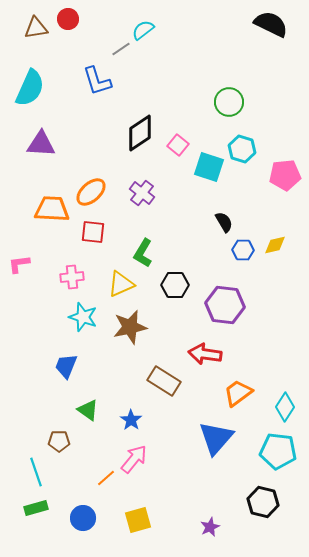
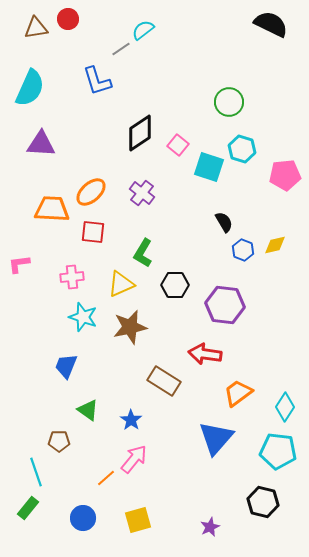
blue hexagon at (243, 250): rotated 20 degrees clockwise
green rectangle at (36, 508): moved 8 px left; rotated 35 degrees counterclockwise
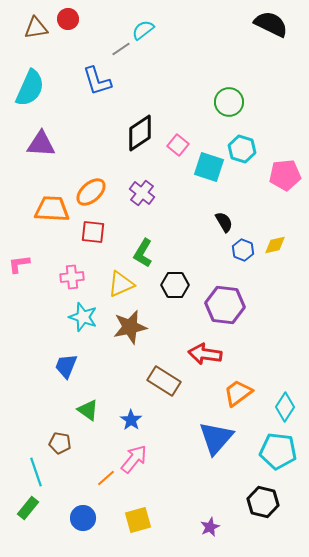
brown pentagon at (59, 441): moved 1 px right, 2 px down; rotated 10 degrees clockwise
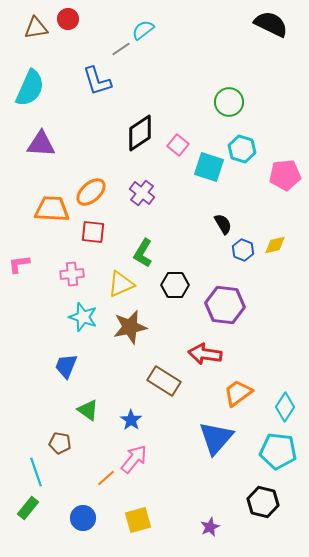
black semicircle at (224, 222): moved 1 px left, 2 px down
pink cross at (72, 277): moved 3 px up
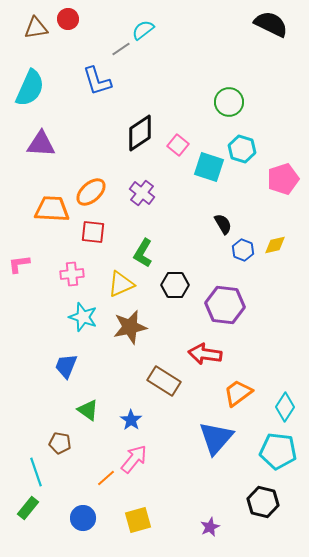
pink pentagon at (285, 175): moved 2 px left, 4 px down; rotated 12 degrees counterclockwise
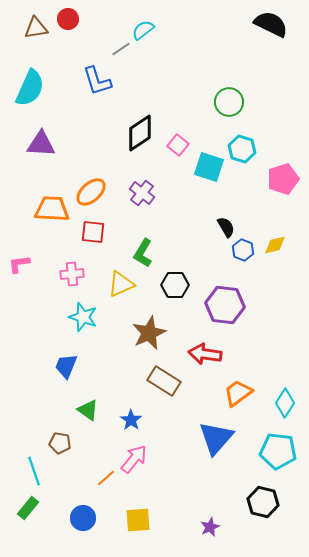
black semicircle at (223, 224): moved 3 px right, 3 px down
brown star at (130, 327): moved 19 px right, 6 px down; rotated 12 degrees counterclockwise
cyan diamond at (285, 407): moved 4 px up
cyan line at (36, 472): moved 2 px left, 1 px up
yellow square at (138, 520): rotated 12 degrees clockwise
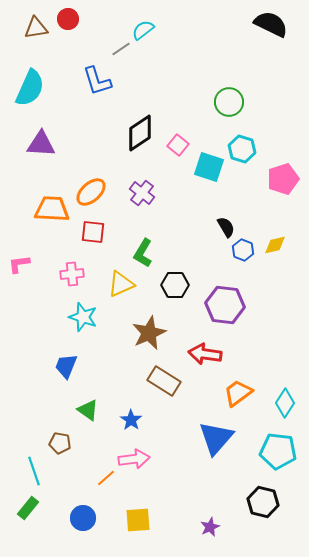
pink arrow at (134, 459): rotated 44 degrees clockwise
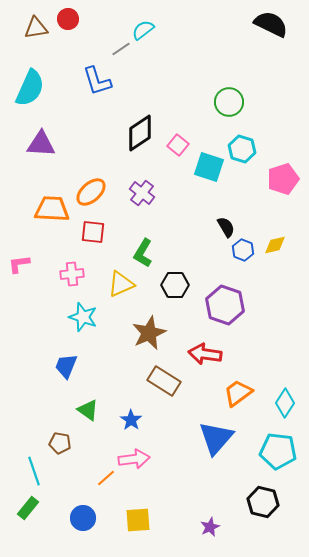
purple hexagon at (225, 305): rotated 12 degrees clockwise
